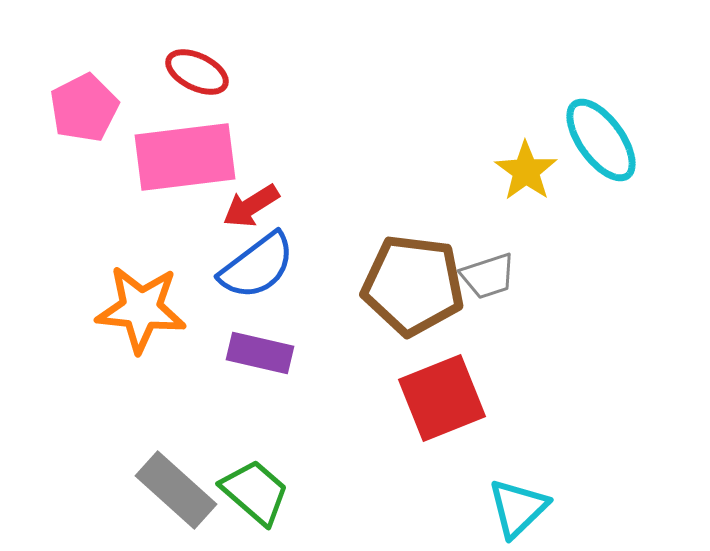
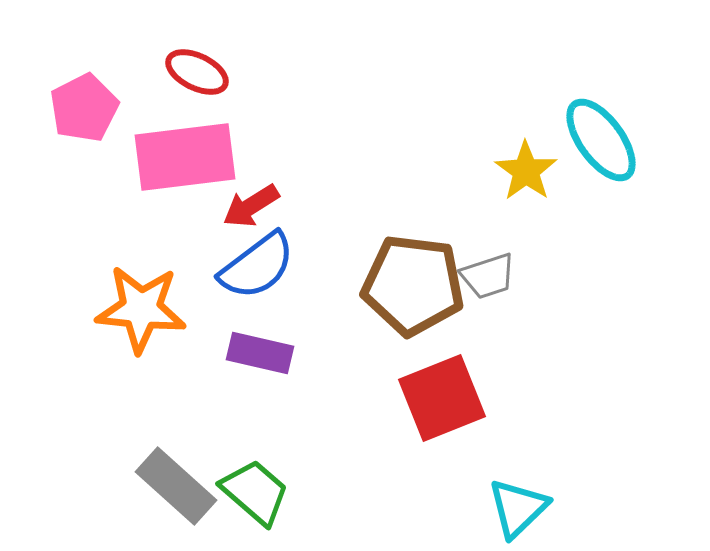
gray rectangle: moved 4 px up
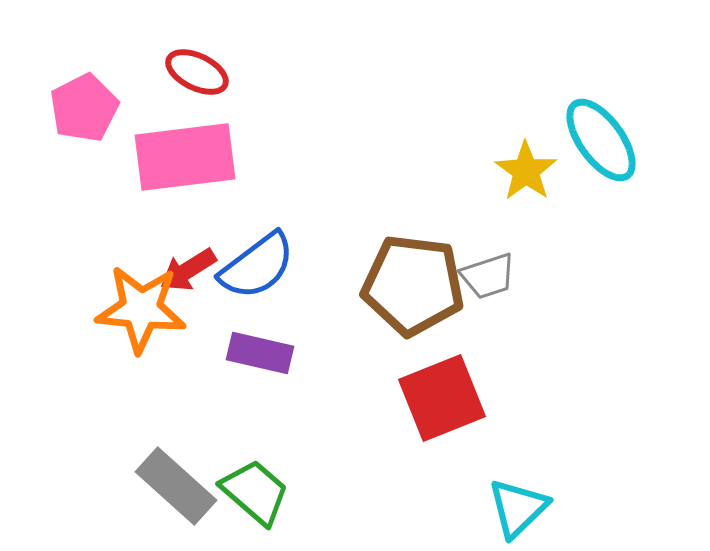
red arrow: moved 63 px left, 64 px down
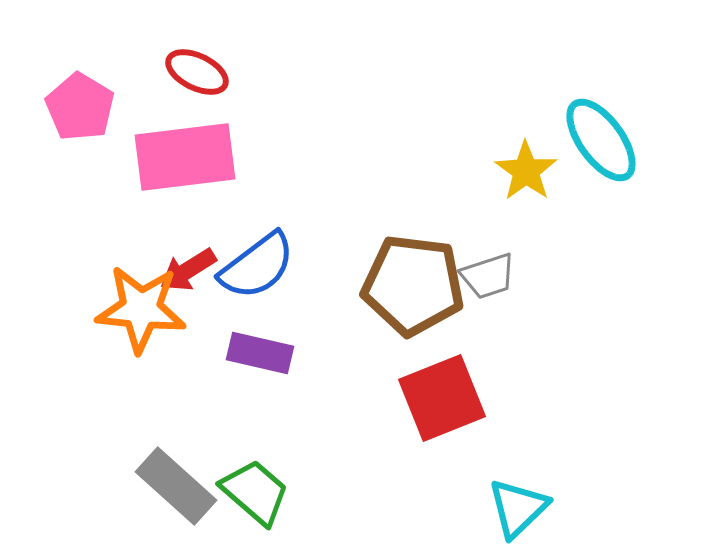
pink pentagon: moved 4 px left, 1 px up; rotated 14 degrees counterclockwise
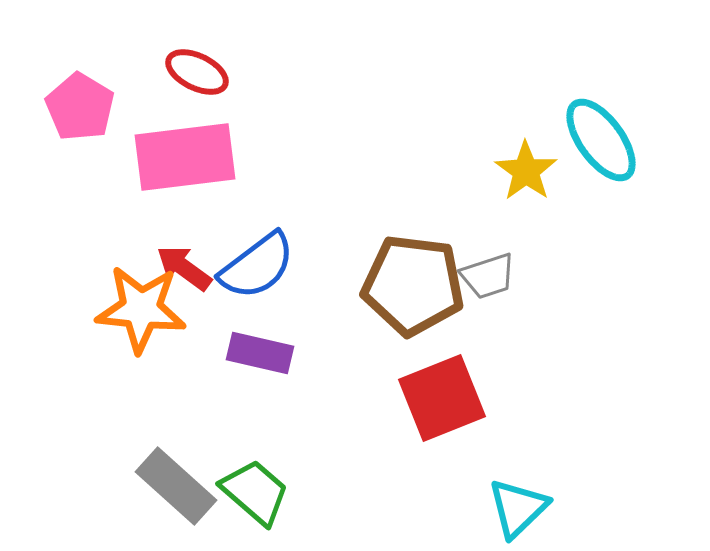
red arrow: moved 4 px left, 2 px up; rotated 68 degrees clockwise
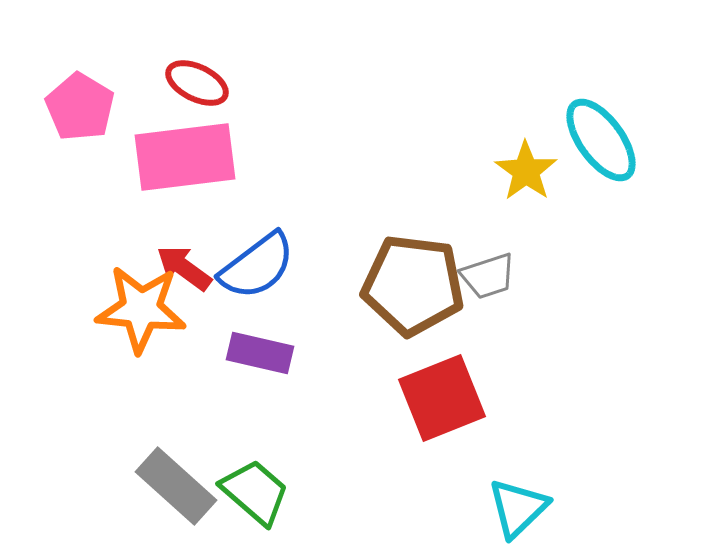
red ellipse: moved 11 px down
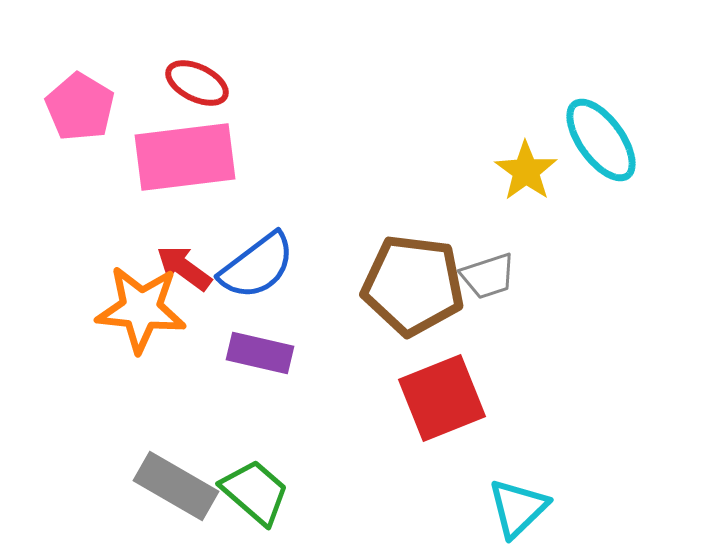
gray rectangle: rotated 12 degrees counterclockwise
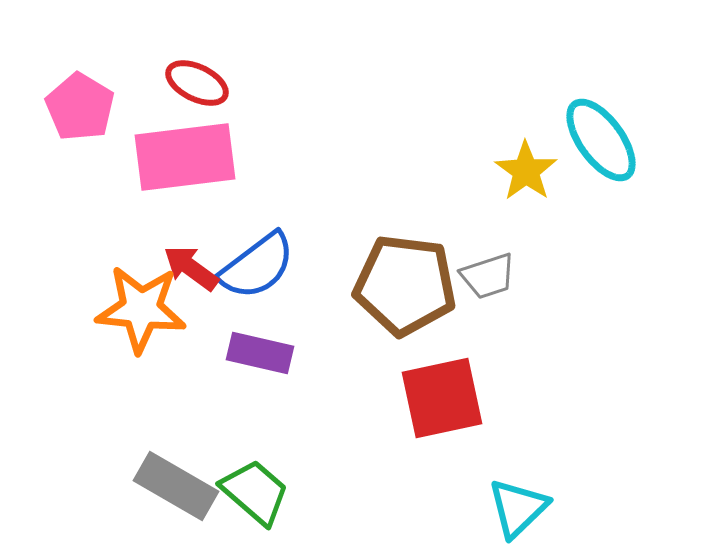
red arrow: moved 7 px right
brown pentagon: moved 8 px left
red square: rotated 10 degrees clockwise
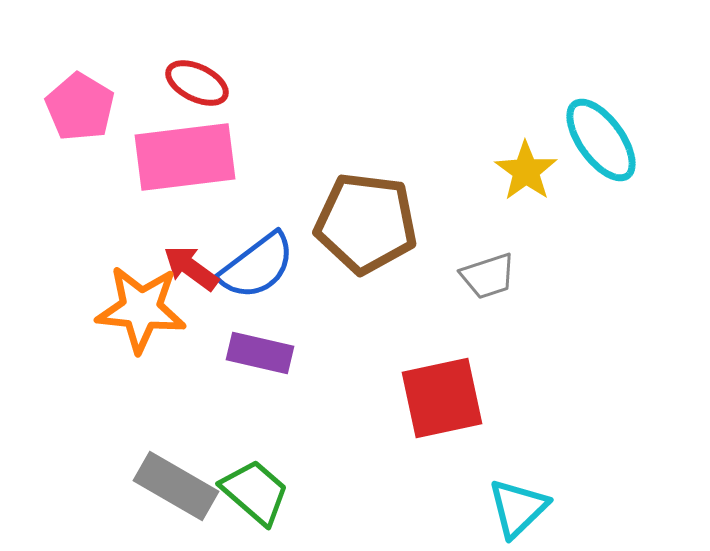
brown pentagon: moved 39 px left, 62 px up
